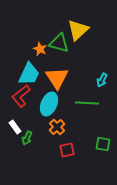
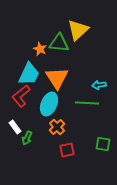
green triangle: rotated 10 degrees counterclockwise
cyan arrow: moved 3 px left, 5 px down; rotated 56 degrees clockwise
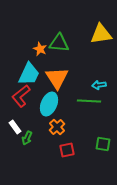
yellow triangle: moved 23 px right, 4 px down; rotated 35 degrees clockwise
green line: moved 2 px right, 2 px up
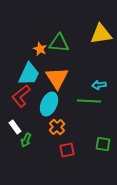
green arrow: moved 1 px left, 2 px down
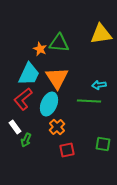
red L-shape: moved 2 px right, 3 px down
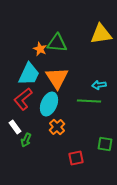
green triangle: moved 2 px left
green square: moved 2 px right
red square: moved 9 px right, 8 px down
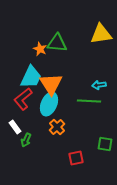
cyan trapezoid: moved 2 px right, 3 px down
orange triangle: moved 6 px left, 6 px down
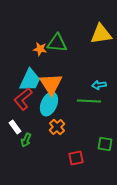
orange star: rotated 16 degrees counterclockwise
cyan trapezoid: moved 1 px left, 3 px down
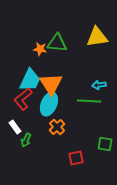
yellow triangle: moved 4 px left, 3 px down
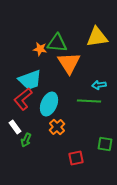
cyan trapezoid: rotated 45 degrees clockwise
orange triangle: moved 18 px right, 21 px up
